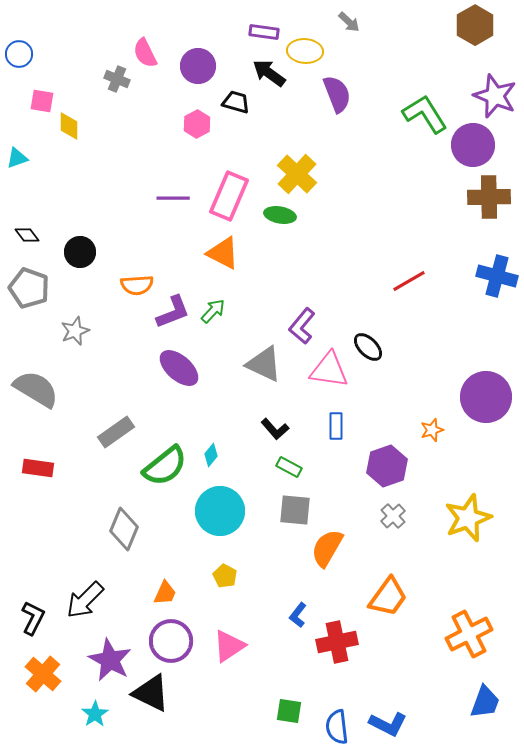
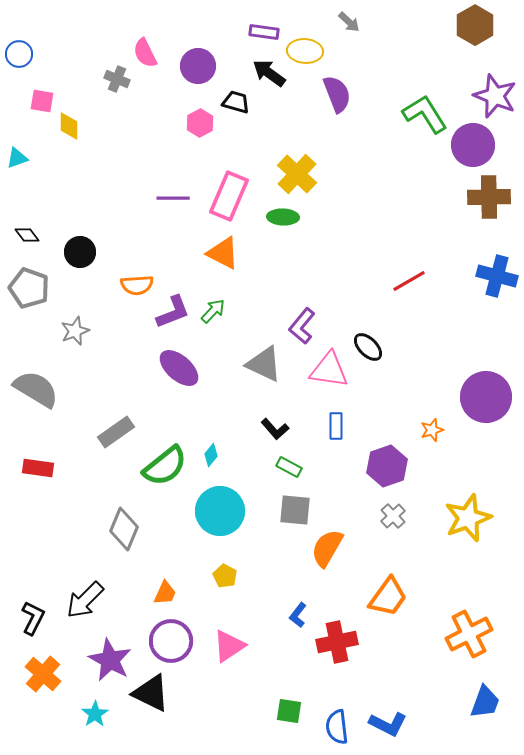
pink hexagon at (197, 124): moved 3 px right, 1 px up
green ellipse at (280, 215): moved 3 px right, 2 px down; rotated 8 degrees counterclockwise
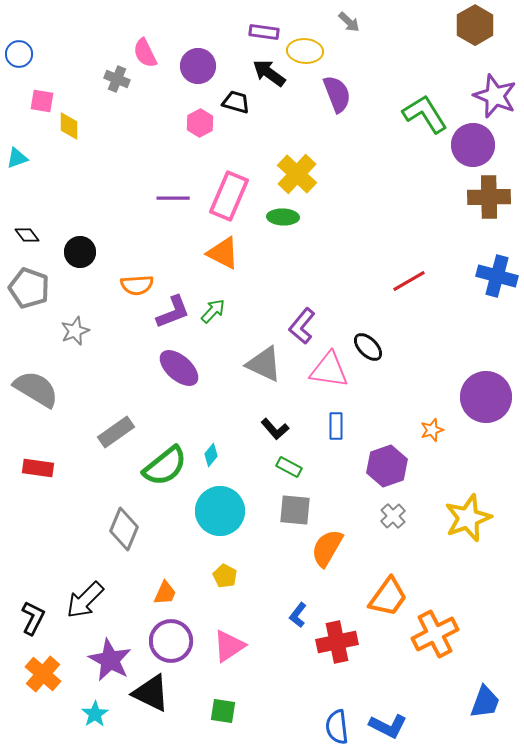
orange cross at (469, 634): moved 34 px left
green square at (289, 711): moved 66 px left
blue L-shape at (388, 724): moved 2 px down
